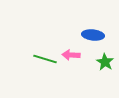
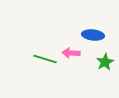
pink arrow: moved 2 px up
green star: rotated 12 degrees clockwise
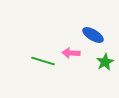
blue ellipse: rotated 25 degrees clockwise
green line: moved 2 px left, 2 px down
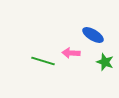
green star: rotated 24 degrees counterclockwise
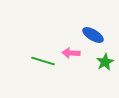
green star: rotated 24 degrees clockwise
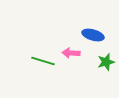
blue ellipse: rotated 15 degrees counterclockwise
green star: moved 1 px right; rotated 12 degrees clockwise
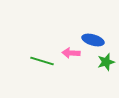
blue ellipse: moved 5 px down
green line: moved 1 px left
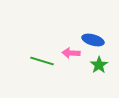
green star: moved 7 px left, 3 px down; rotated 18 degrees counterclockwise
